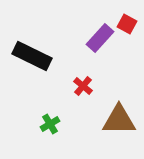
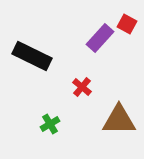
red cross: moved 1 px left, 1 px down
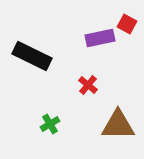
purple rectangle: rotated 36 degrees clockwise
red cross: moved 6 px right, 2 px up
brown triangle: moved 1 px left, 5 px down
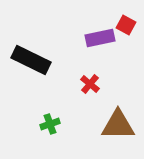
red square: moved 1 px left, 1 px down
black rectangle: moved 1 px left, 4 px down
red cross: moved 2 px right, 1 px up
green cross: rotated 12 degrees clockwise
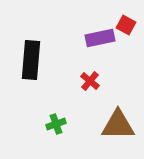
black rectangle: rotated 69 degrees clockwise
red cross: moved 3 px up
green cross: moved 6 px right
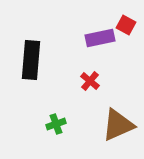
brown triangle: rotated 24 degrees counterclockwise
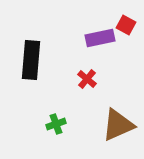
red cross: moved 3 px left, 2 px up
